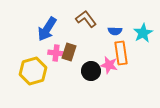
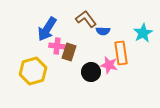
blue semicircle: moved 12 px left
pink cross: moved 1 px right, 7 px up
black circle: moved 1 px down
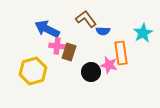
blue arrow: rotated 85 degrees clockwise
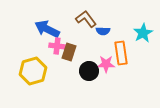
pink star: moved 3 px left, 1 px up; rotated 12 degrees counterclockwise
black circle: moved 2 px left, 1 px up
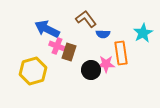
blue semicircle: moved 3 px down
pink cross: rotated 14 degrees clockwise
black circle: moved 2 px right, 1 px up
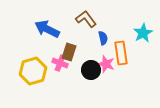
blue semicircle: moved 4 px down; rotated 104 degrees counterclockwise
pink cross: moved 3 px right, 17 px down
pink star: rotated 18 degrees clockwise
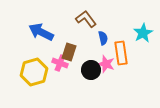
blue arrow: moved 6 px left, 3 px down
yellow hexagon: moved 1 px right, 1 px down
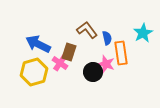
brown L-shape: moved 1 px right, 11 px down
blue arrow: moved 3 px left, 12 px down
blue semicircle: moved 4 px right
pink cross: rotated 14 degrees clockwise
black circle: moved 2 px right, 2 px down
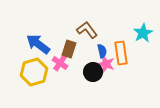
blue semicircle: moved 5 px left, 13 px down
blue arrow: rotated 10 degrees clockwise
brown rectangle: moved 3 px up
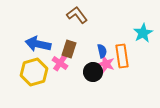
brown L-shape: moved 10 px left, 15 px up
blue arrow: rotated 25 degrees counterclockwise
orange rectangle: moved 1 px right, 3 px down
